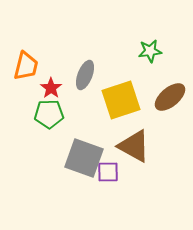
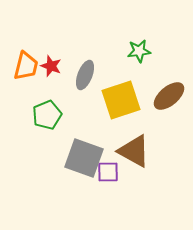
green star: moved 11 px left
red star: moved 22 px up; rotated 15 degrees counterclockwise
brown ellipse: moved 1 px left, 1 px up
green pentagon: moved 2 px left, 1 px down; rotated 20 degrees counterclockwise
brown triangle: moved 5 px down
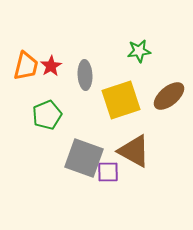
red star: rotated 20 degrees clockwise
gray ellipse: rotated 24 degrees counterclockwise
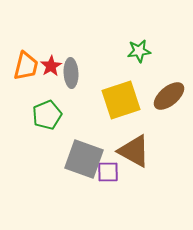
gray ellipse: moved 14 px left, 2 px up
gray square: moved 1 px down
